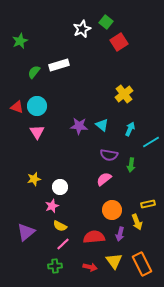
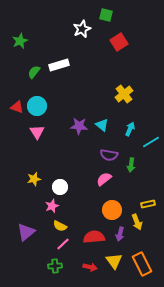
green square: moved 7 px up; rotated 24 degrees counterclockwise
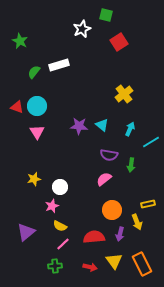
green star: rotated 21 degrees counterclockwise
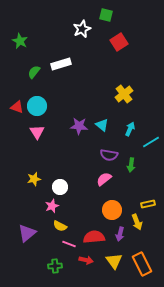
white rectangle: moved 2 px right, 1 px up
purple triangle: moved 1 px right, 1 px down
pink line: moved 6 px right; rotated 64 degrees clockwise
red arrow: moved 4 px left, 7 px up
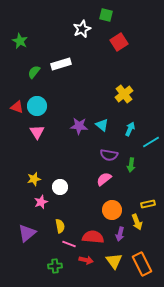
pink star: moved 11 px left, 4 px up
yellow semicircle: rotated 128 degrees counterclockwise
red semicircle: moved 1 px left; rotated 10 degrees clockwise
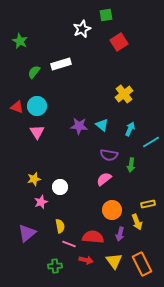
green square: rotated 24 degrees counterclockwise
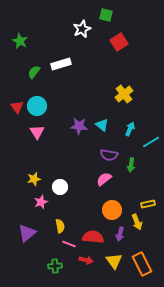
green square: rotated 24 degrees clockwise
red triangle: rotated 32 degrees clockwise
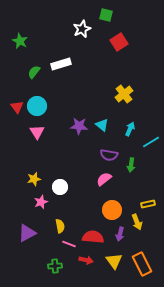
purple triangle: rotated 12 degrees clockwise
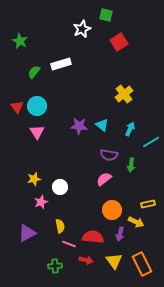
yellow arrow: moved 1 px left; rotated 42 degrees counterclockwise
